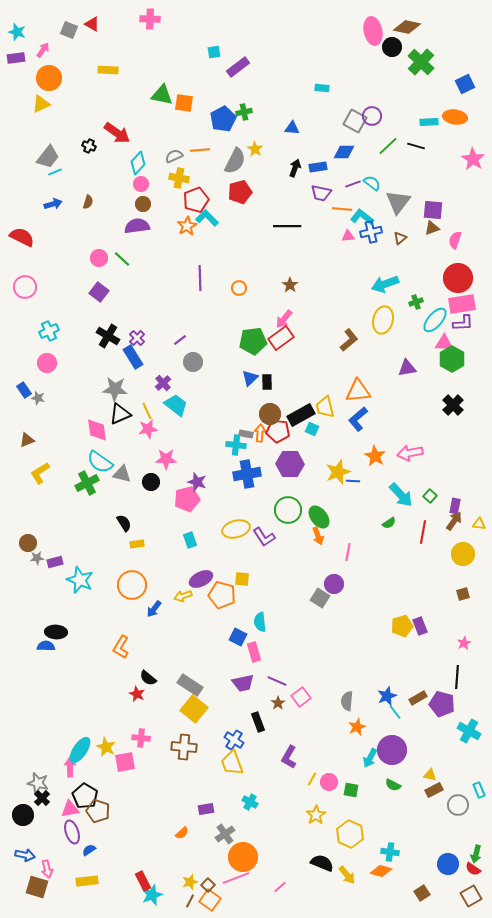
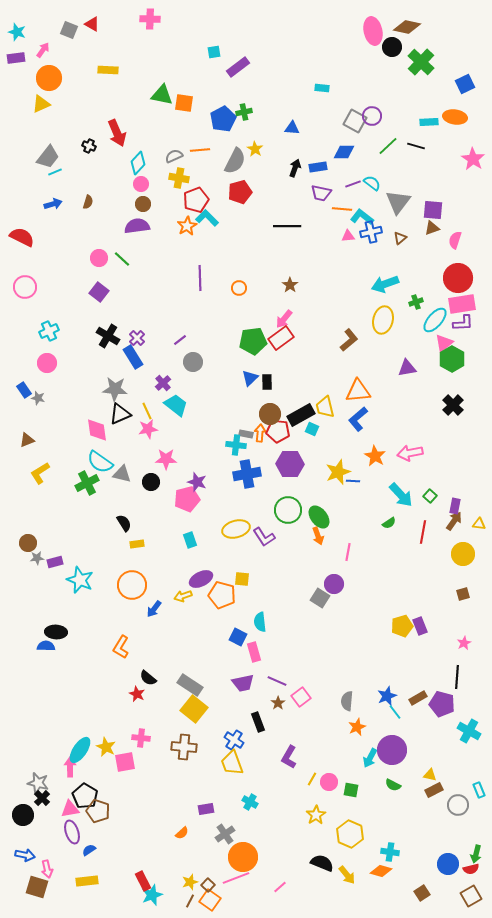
red arrow at (117, 133): rotated 32 degrees clockwise
pink triangle at (444, 343): rotated 42 degrees counterclockwise
red semicircle at (473, 869): moved 2 px left; rotated 49 degrees counterclockwise
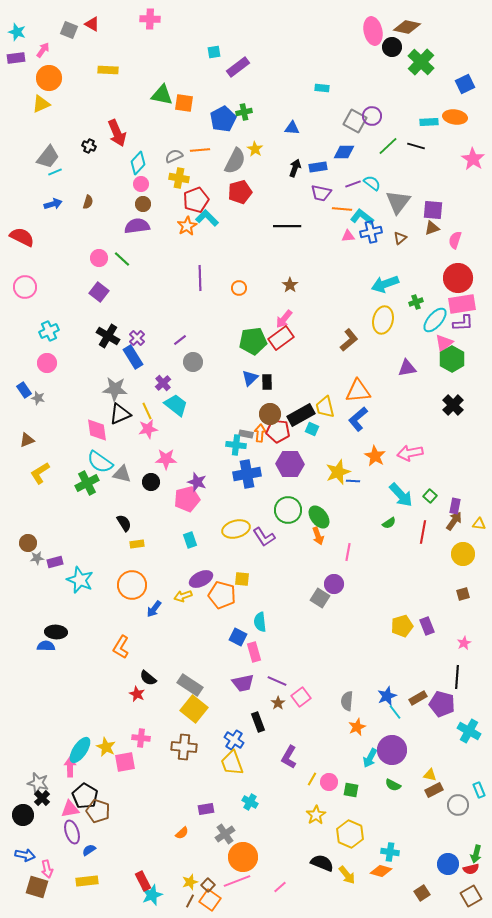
purple rectangle at (420, 626): moved 7 px right
pink line at (236, 878): moved 1 px right, 3 px down
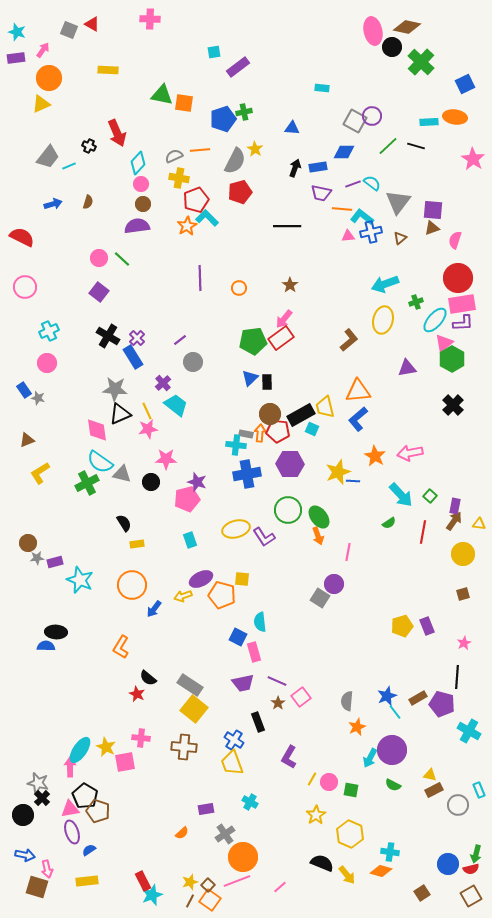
blue pentagon at (223, 119): rotated 10 degrees clockwise
cyan line at (55, 172): moved 14 px right, 6 px up
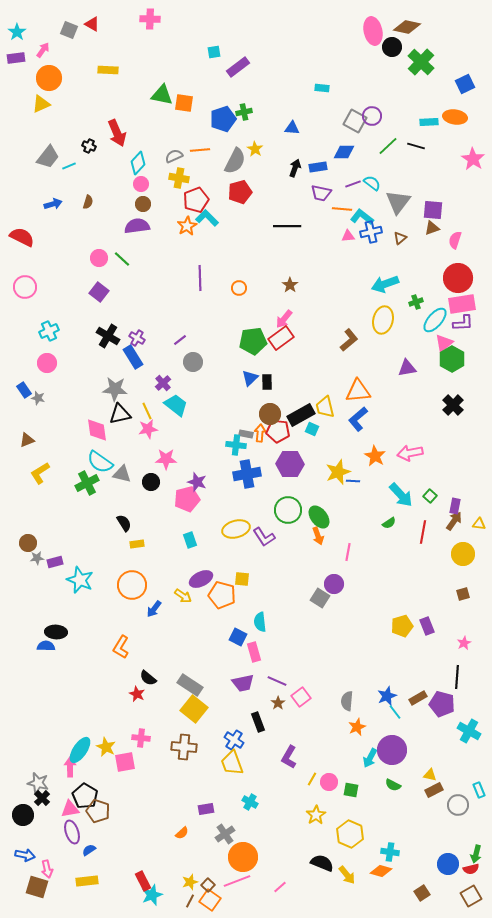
cyan star at (17, 32): rotated 18 degrees clockwise
purple cross at (137, 338): rotated 14 degrees counterclockwise
black triangle at (120, 414): rotated 10 degrees clockwise
yellow arrow at (183, 596): rotated 126 degrees counterclockwise
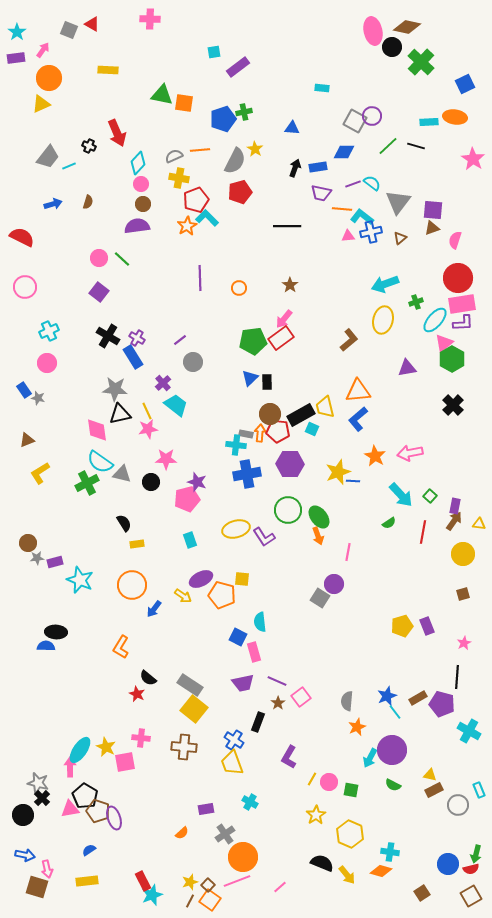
black rectangle at (258, 722): rotated 42 degrees clockwise
purple ellipse at (72, 832): moved 42 px right, 14 px up
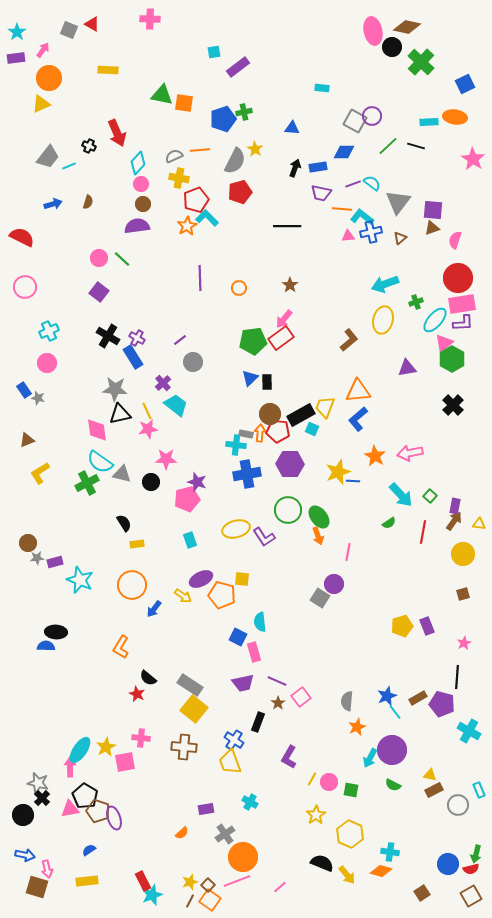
yellow trapezoid at (325, 407): rotated 35 degrees clockwise
yellow star at (106, 747): rotated 18 degrees clockwise
yellow trapezoid at (232, 763): moved 2 px left, 1 px up
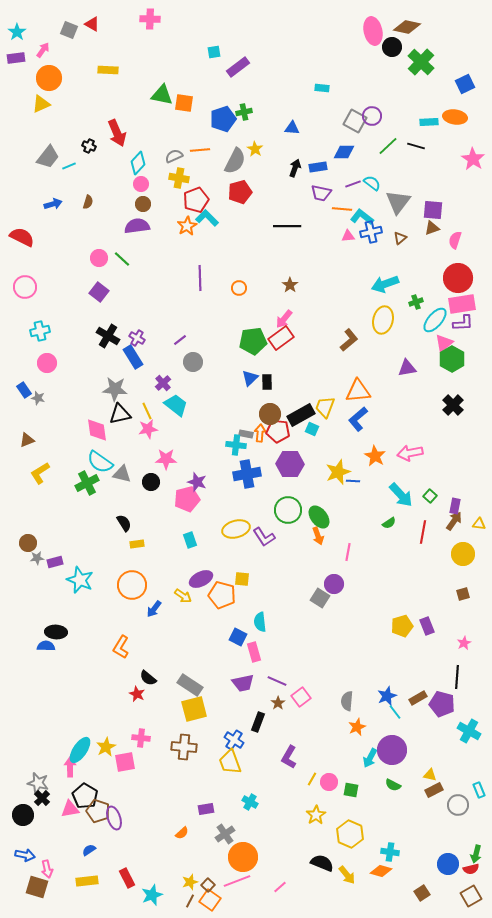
cyan cross at (49, 331): moved 9 px left; rotated 12 degrees clockwise
yellow square at (194, 709): rotated 36 degrees clockwise
red rectangle at (143, 881): moved 16 px left, 3 px up
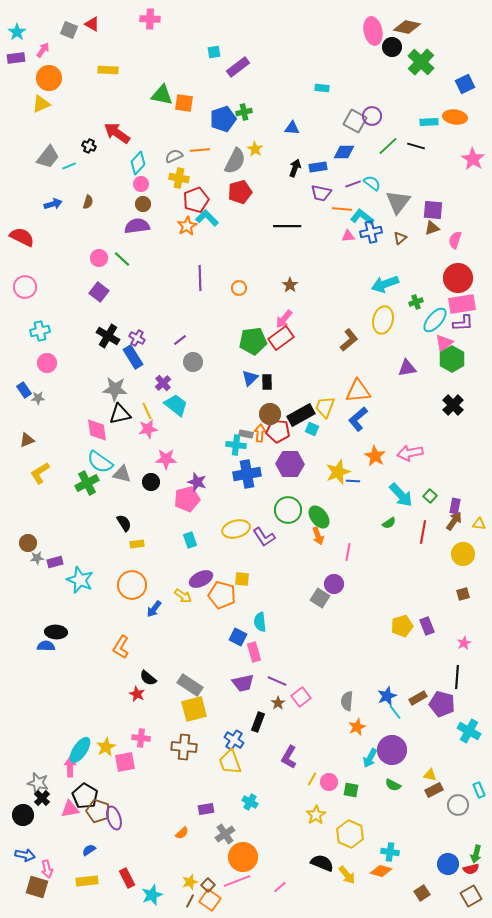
red arrow at (117, 133): rotated 148 degrees clockwise
gray star at (38, 398): rotated 16 degrees counterclockwise
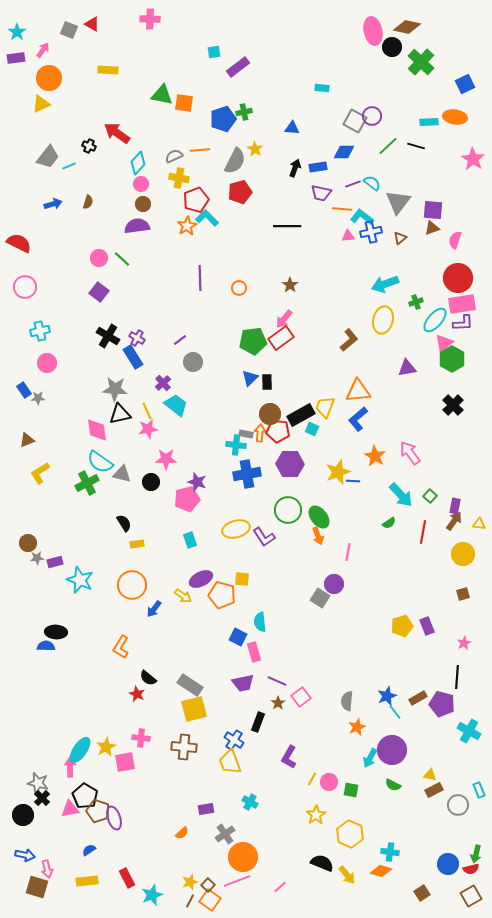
red semicircle at (22, 237): moved 3 px left, 6 px down
pink arrow at (410, 453): rotated 65 degrees clockwise
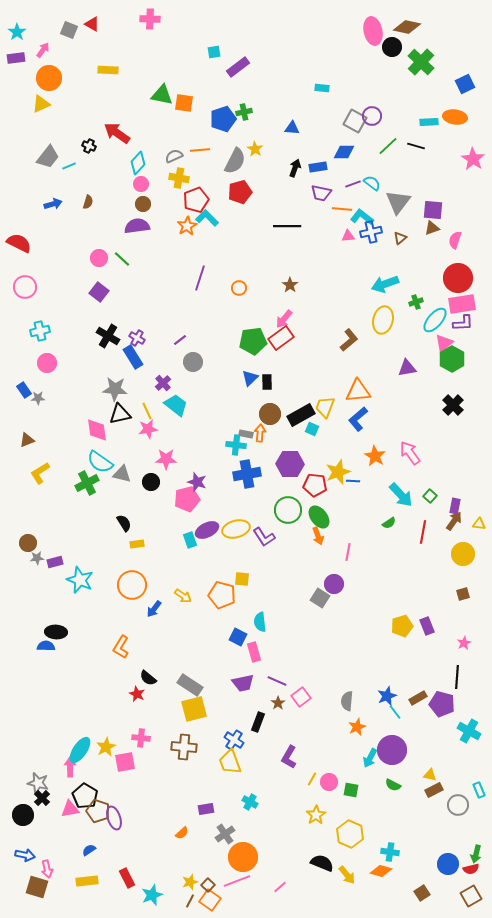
purple line at (200, 278): rotated 20 degrees clockwise
red pentagon at (278, 431): moved 37 px right, 54 px down
purple ellipse at (201, 579): moved 6 px right, 49 px up
